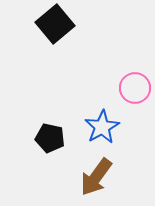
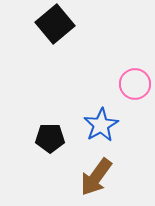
pink circle: moved 4 px up
blue star: moved 1 px left, 2 px up
black pentagon: rotated 12 degrees counterclockwise
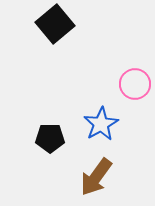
blue star: moved 1 px up
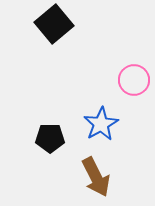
black square: moved 1 px left
pink circle: moved 1 px left, 4 px up
brown arrow: rotated 63 degrees counterclockwise
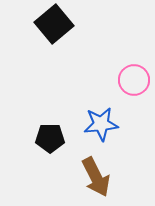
blue star: rotated 24 degrees clockwise
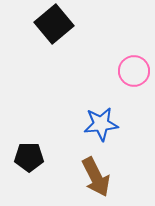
pink circle: moved 9 px up
black pentagon: moved 21 px left, 19 px down
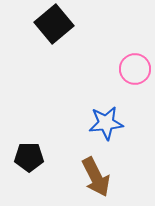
pink circle: moved 1 px right, 2 px up
blue star: moved 5 px right, 1 px up
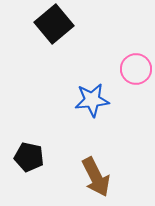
pink circle: moved 1 px right
blue star: moved 14 px left, 23 px up
black pentagon: rotated 12 degrees clockwise
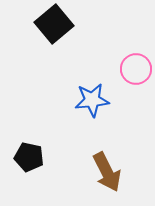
brown arrow: moved 11 px right, 5 px up
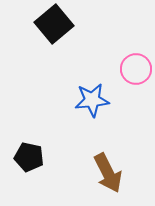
brown arrow: moved 1 px right, 1 px down
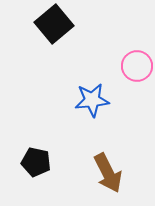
pink circle: moved 1 px right, 3 px up
black pentagon: moved 7 px right, 5 px down
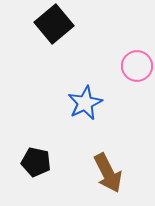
blue star: moved 7 px left, 3 px down; rotated 20 degrees counterclockwise
